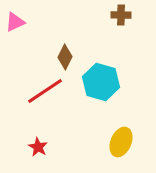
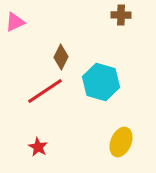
brown diamond: moved 4 px left
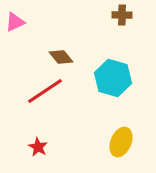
brown cross: moved 1 px right
brown diamond: rotated 65 degrees counterclockwise
cyan hexagon: moved 12 px right, 4 px up
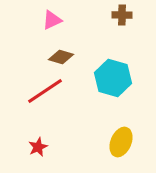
pink triangle: moved 37 px right, 2 px up
brown diamond: rotated 35 degrees counterclockwise
red star: rotated 18 degrees clockwise
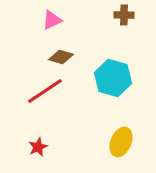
brown cross: moved 2 px right
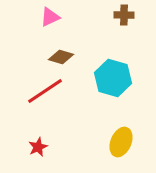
pink triangle: moved 2 px left, 3 px up
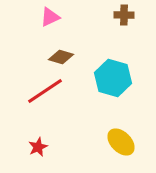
yellow ellipse: rotated 68 degrees counterclockwise
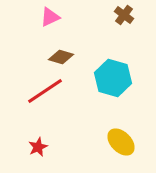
brown cross: rotated 36 degrees clockwise
